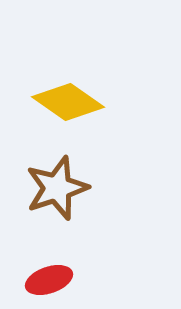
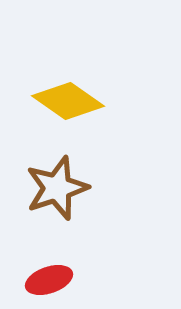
yellow diamond: moved 1 px up
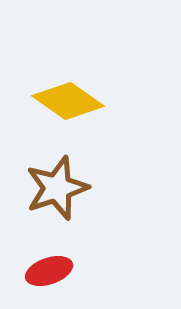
red ellipse: moved 9 px up
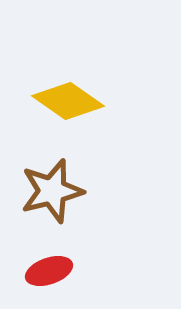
brown star: moved 5 px left, 3 px down; rotated 4 degrees clockwise
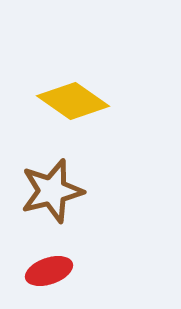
yellow diamond: moved 5 px right
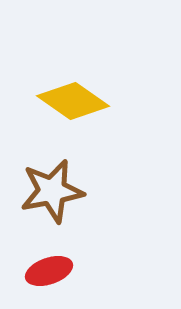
brown star: rotated 4 degrees clockwise
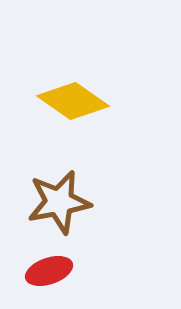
brown star: moved 7 px right, 11 px down
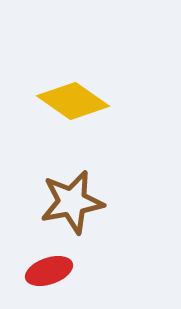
brown star: moved 13 px right
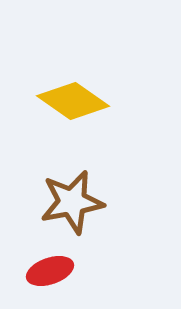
red ellipse: moved 1 px right
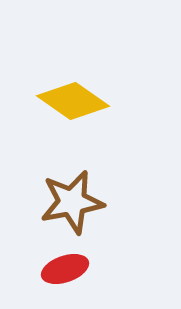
red ellipse: moved 15 px right, 2 px up
